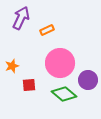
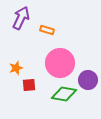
orange rectangle: rotated 40 degrees clockwise
orange star: moved 4 px right, 2 px down
green diamond: rotated 30 degrees counterclockwise
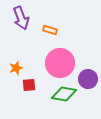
purple arrow: rotated 135 degrees clockwise
orange rectangle: moved 3 px right
purple circle: moved 1 px up
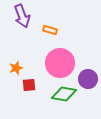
purple arrow: moved 1 px right, 2 px up
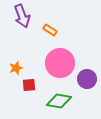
orange rectangle: rotated 16 degrees clockwise
purple circle: moved 1 px left
green diamond: moved 5 px left, 7 px down
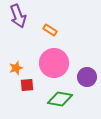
purple arrow: moved 4 px left
pink circle: moved 6 px left
purple circle: moved 2 px up
red square: moved 2 px left
green diamond: moved 1 px right, 2 px up
